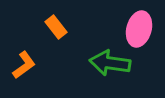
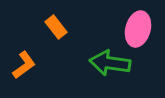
pink ellipse: moved 1 px left
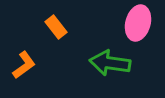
pink ellipse: moved 6 px up
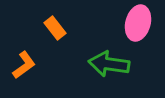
orange rectangle: moved 1 px left, 1 px down
green arrow: moved 1 px left, 1 px down
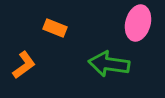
orange rectangle: rotated 30 degrees counterclockwise
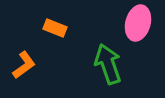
green arrow: moved 1 px left; rotated 63 degrees clockwise
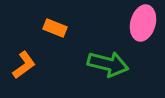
pink ellipse: moved 5 px right
green arrow: rotated 123 degrees clockwise
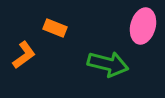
pink ellipse: moved 3 px down
orange L-shape: moved 10 px up
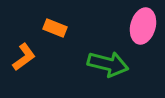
orange L-shape: moved 2 px down
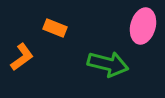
orange L-shape: moved 2 px left
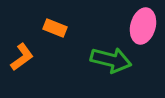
green arrow: moved 3 px right, 4 px up
